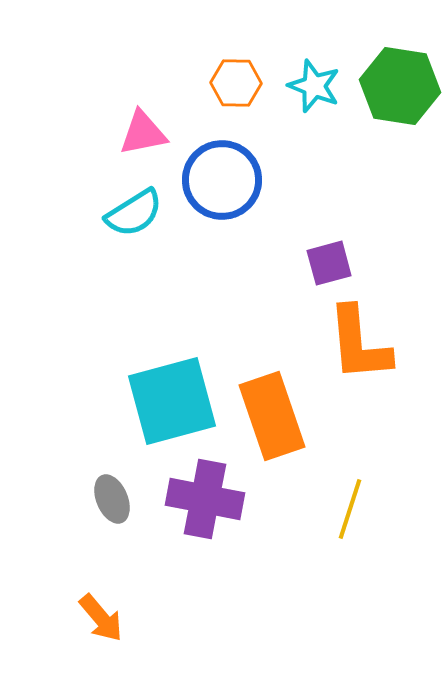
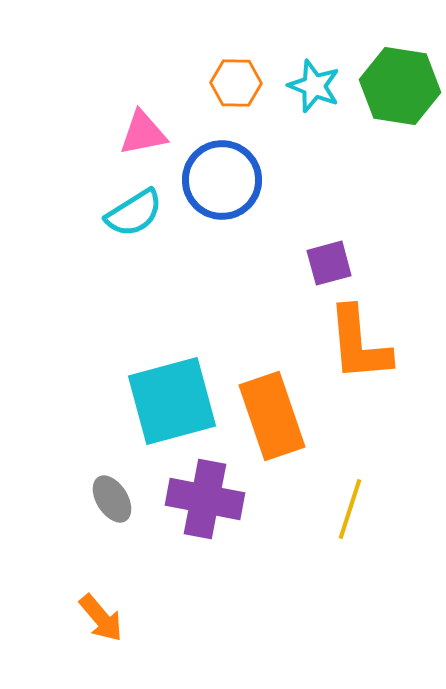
gray ellipse: rotated 9 degrees counterclockwise
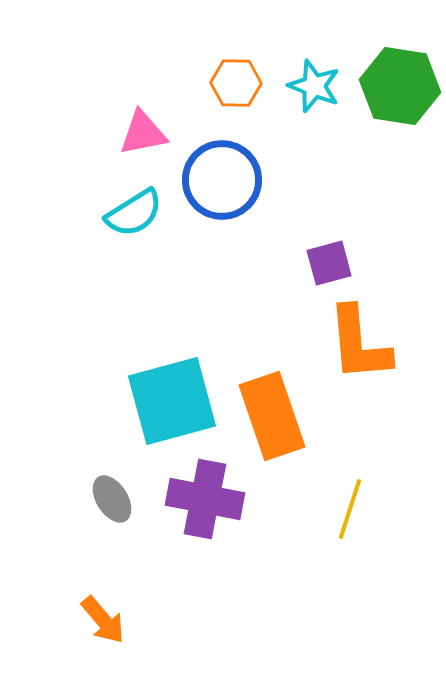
orange arrow: moved 2 px right, 2 px down
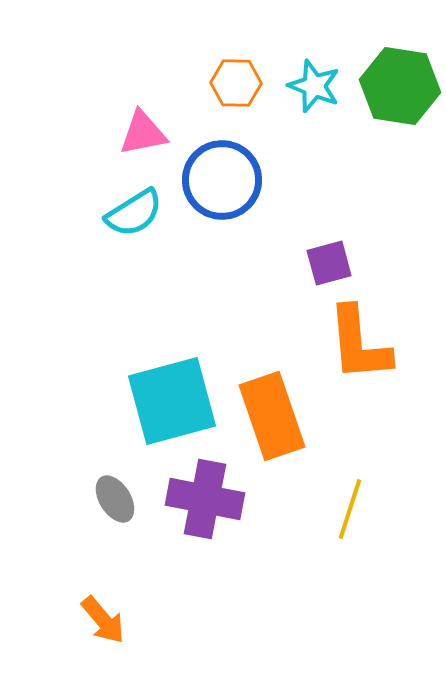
gray ellipse: moved 3 px right
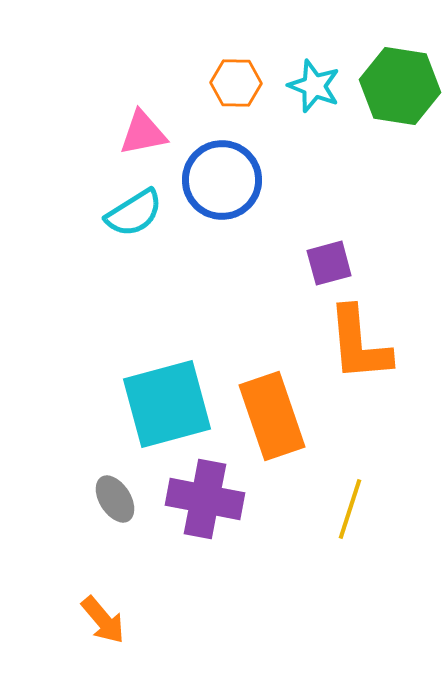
cyan square: moved 5 px left, 3 px down
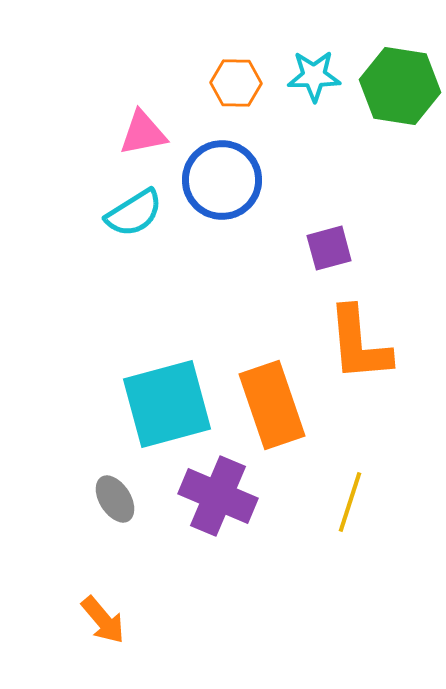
cyan star: moved 10 px up; rotated 22 degrees counterclockwise
purple square: moved 15 px up
orange rectangle: moved 11 px up
purple cross: moved 13 px right, 3 px up; rotated 12 degrees clockwise
yellow line: moved 7 px up
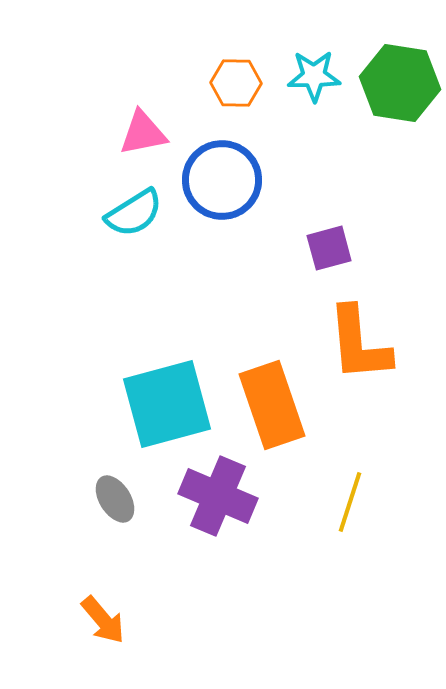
green hexagon: moved 3 px up
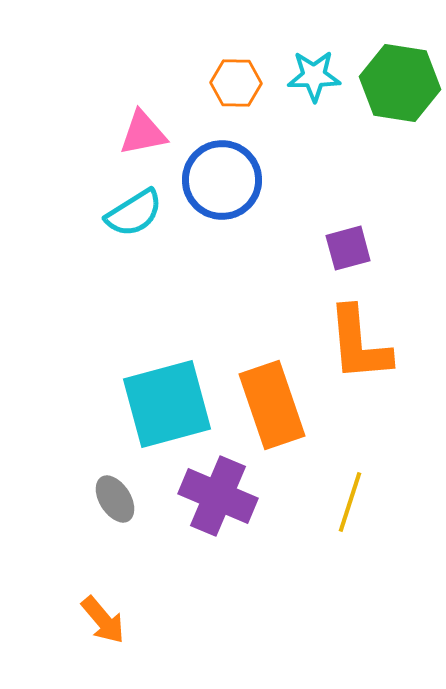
purple square: moved 19 px right
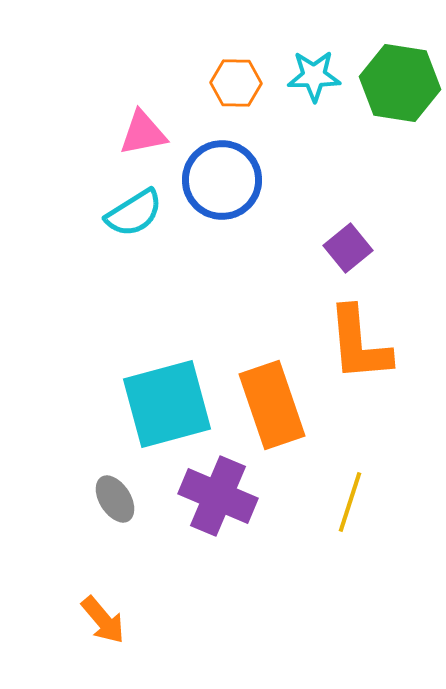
purple square: rotated 24 degrees counterclockwise
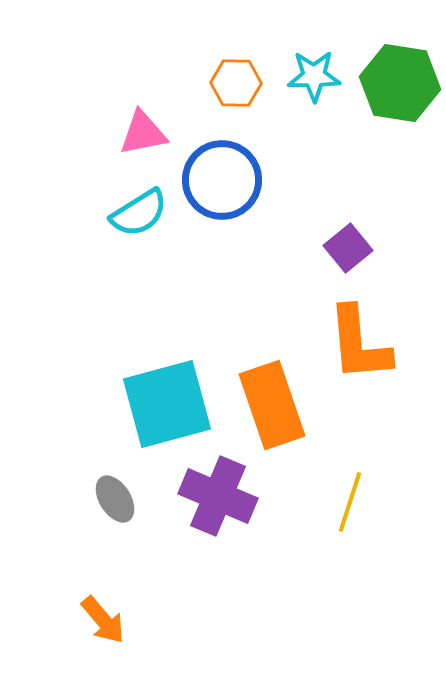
cyan semicircle: moved 5 px right
